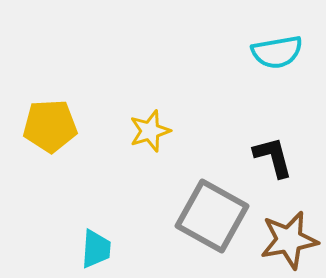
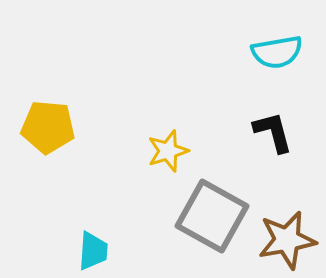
yellow pentagon: moved 2 px left, 1 px down; rotated 8 degrees clockwise
yellow star: moved 18 px right, 20 px down
black L-shape: moved 25 px up
brown star: moved 2 px left
cyan trapezoid: moved 3 px left, 2 px down
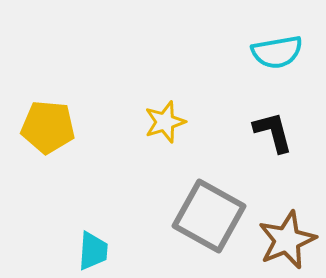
yellow star: moved 3 px left, 29 px up
gray square: moved 3 px left
brown star: rotated 12 degrees counterclockwise
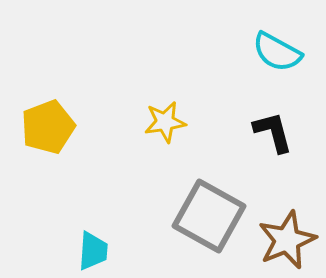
cyan semicircle: rotated 39 degrees clockwise
yellow star: rotated 9 degrees clockwise
yellow pentagon: rotated 26 degrees counterclockwise
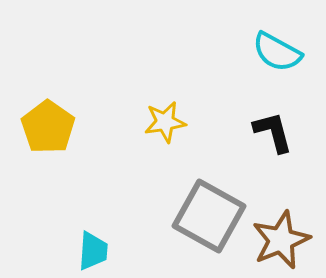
yellow pentagon: rotated 16 degrees counterclockwise
brown star: moved 6 px left
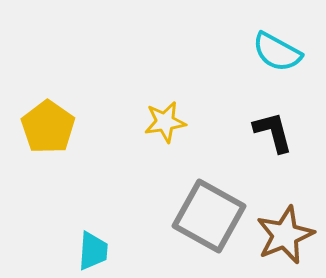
brown star: moved 4 px right, 5 px up
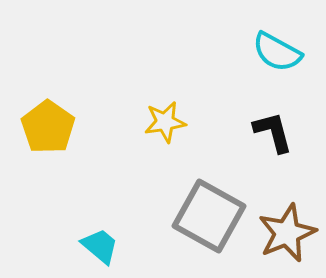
brown star: moved 2 px right, 2 px up
cyan trapezoid: moved 7 px right, 5 px up; rotated 54 degrees counterclockwise
